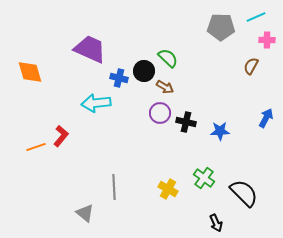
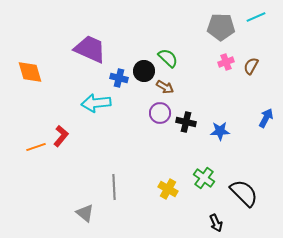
pink cross: moved 41 px left, 22 px down; rotated 21 degrees counterclockwise
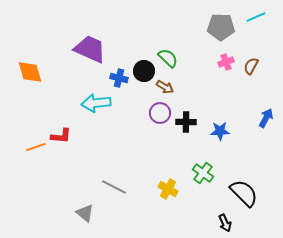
black cross: rotated 12 degrees counterclockwise
red L-shape: rotated 55 degrees clockwise
green cross: moved 1 px left, 5 px up
gray line: rotated 60 degrees counterclockwise
black arrow: moved 9 px right
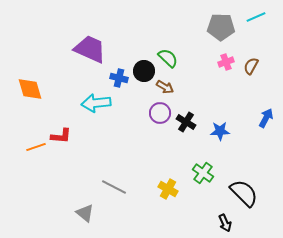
orange diamond: moved 17 px down
black cross: rotated 30 degrees clockwise
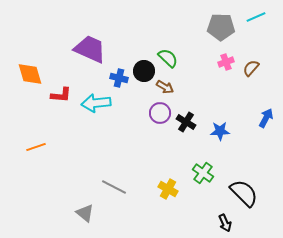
brown semicircle: moved 2 px down; rotated 12 degrees clockwise
orange diamond: moved 15 px up
red L-shape: moved 41 px up
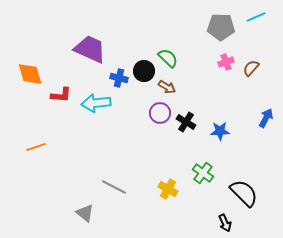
brown arrow: moved 2 px right
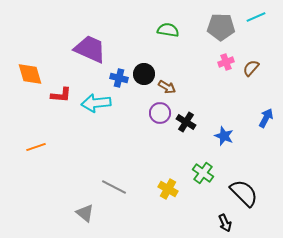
green semicircle: moved 28 px up; rotated 35 degrees counterclockwise
black circle: moved 3 px down
blue star: moved 4 px right, 5 px down; rotated 24 degrees clockwise
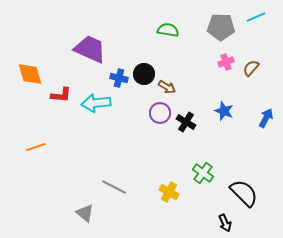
blue star: moved 25 px up
yellow cross: moved 1 px right, 3 px down
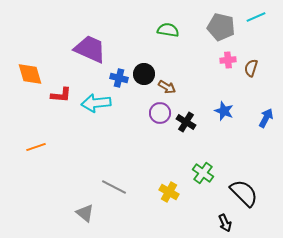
gray pentagon: rotated 12 degrees clockwise
pink cross: moved 2 px right, 2 px up; rotated 14 degrees clockwise
brown semicircle: rotated 24 degrees counterclockwise
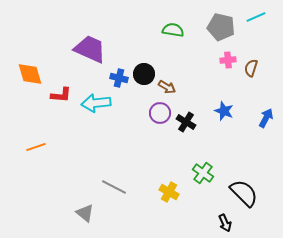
green semicircle: moved 5 px right
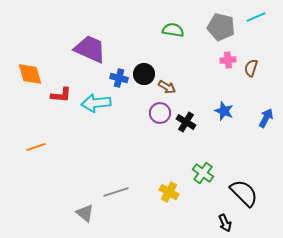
gray line: moved 2 px right, 5 px down; rotated 45 degrees counterclockwise
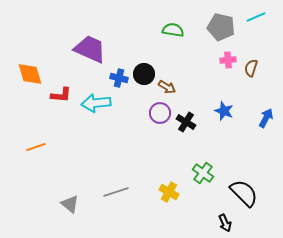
gray triangle: moved 15 px left, 9 px up
